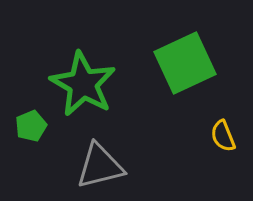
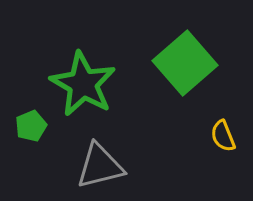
green square: rotated 16 degrees counterclockwise
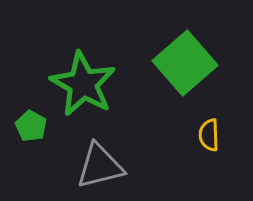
green pentagon: rotated 20 degrees counterclockwise
yellow semicircle: moved 14 px left, 1 px up; rotated 20 degrees clockwise
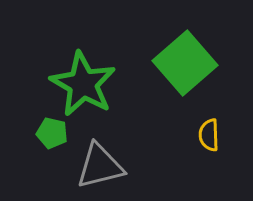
green pentagon: moved 21 px right, 7 px down; rotated 16 degrees counterclockwise
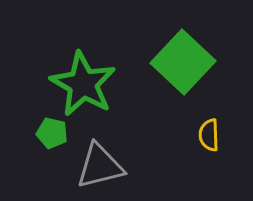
green square: moved 2 px left, 1 px up; rotated 6 degrees counterclockwise
